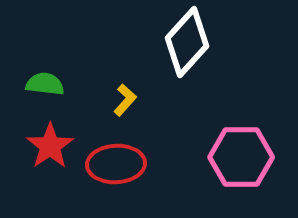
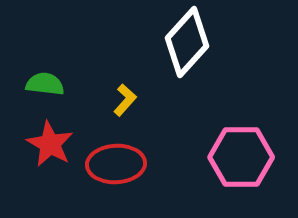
red star: moved 2 px up; rotated 9 degrees counterclockwise
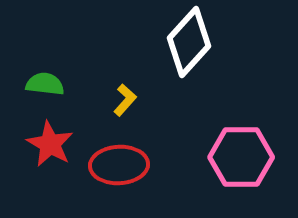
white diamond: moved 2 px right
red ellipse: moved 3 px right, 1 px down
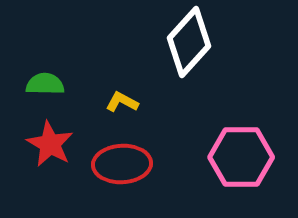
green semicircle: rotated 6 degrees counterclockwise
yellow L-shape: moved 3 px left, 2 px down; rotated 104 degrees counterclockwise
red ellipse: moved 3 px right, 1 px up
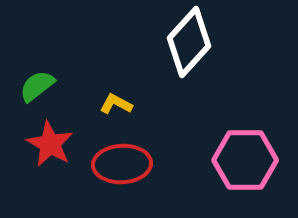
green semicircle: moved 8 px left, 2 px down; rotated 39 degrees counterclockwise
yellow L-shape: moved 6 px left, 2 px down
pink hexagon: moved 4 px right, 3 px down
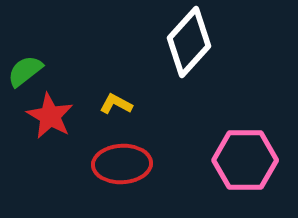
green semicircle: moved 12 px left, 15 px up
red star: moved 28 px up
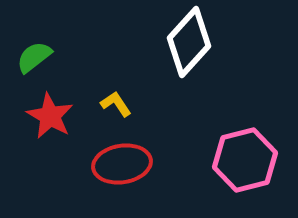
green semicircle: moved 9 px right, 14 px up
yellow L-shape: rotated 28 degrees clockwise
pink hexagon: rotated 14 degrees counterclockwise
red ellipse: rotated 6 degrees counterclockwise
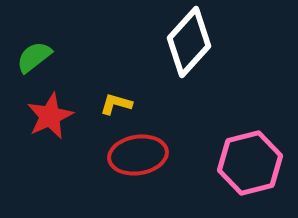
yellow L-shape: rotated 40 degrees counterclockwise
red star: rotated 18 degrees clockwise
pink hexagon: moved 5 px right, 3 px down
red ellipse: moved 16 px right, 9 px up
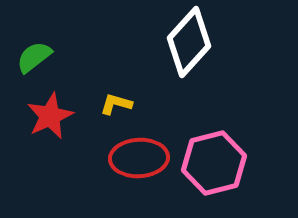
red ellipse: moved 1 px right, 3 px down; rotated 6 degrees clockwise
pink hexagon: moved 36 px left
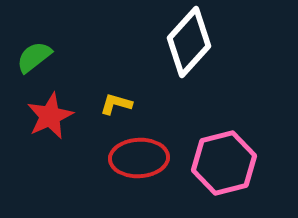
pink hexagon: moved 10 px right
